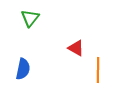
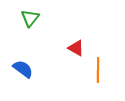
blue semicircle: rotated 65 degrees counterclockwise
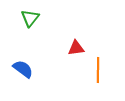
red triangle: rotated 36 degrees counterclockwise
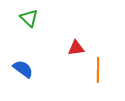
green triangle: moved 1 px left; rotated 24 degrees counterclockwise
